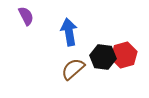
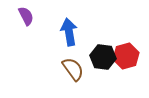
red hexagon: moved 2 px right, 1 px down
brown semicircle: rotated 95 degrees clockwise
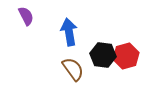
black hexagon: moved 2 px up
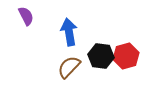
black hexagon: moved 2 px left, 1 px down
brown semicircle: moved 4 px left, 2 px up; rotated 100 degrees counterclockwise
